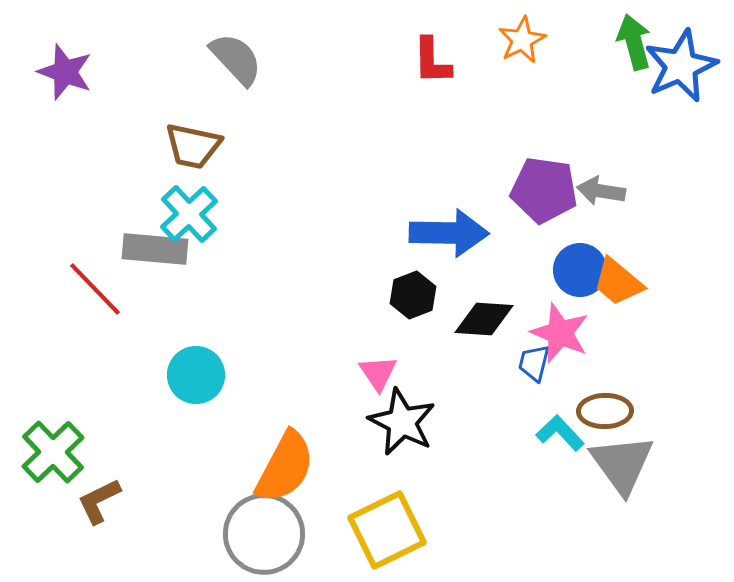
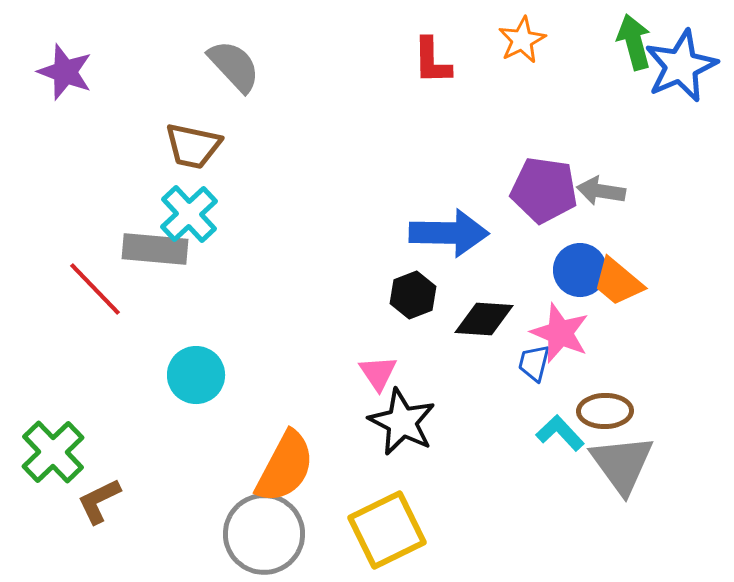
gray semicircle: moved 2 px left, 7 px down
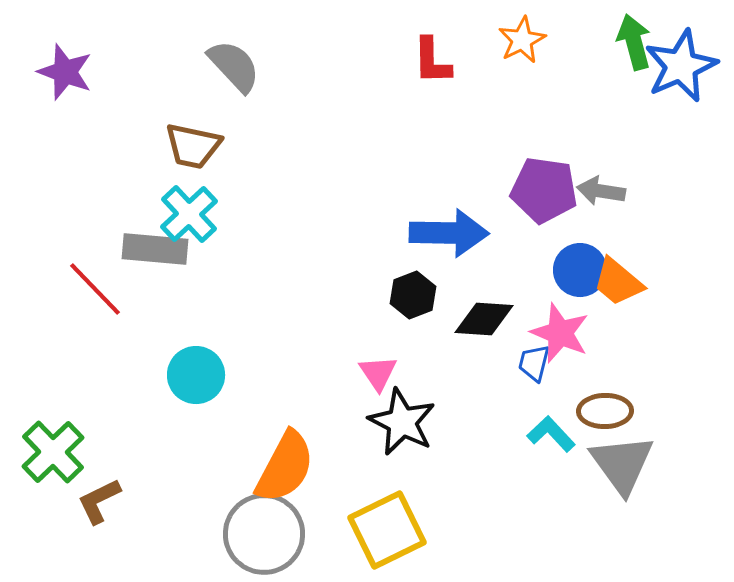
cyan L-shape: moved 9 px left, 1 px down
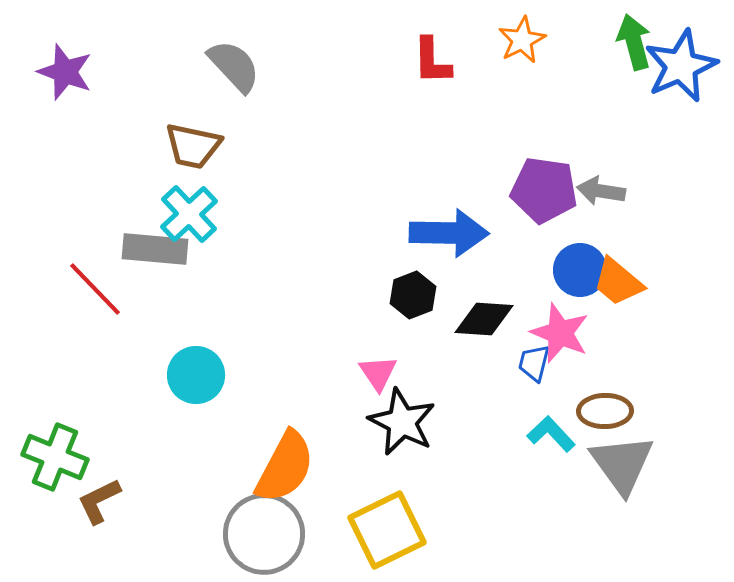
green cross: moved 2 px right, 5 px down; rotated 24 degrees counterclockwise
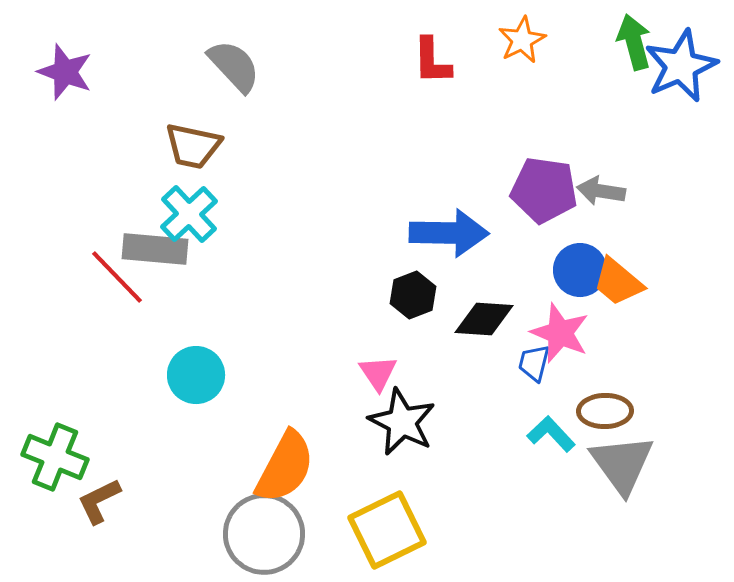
red line: moved 22 px right, 12 px up
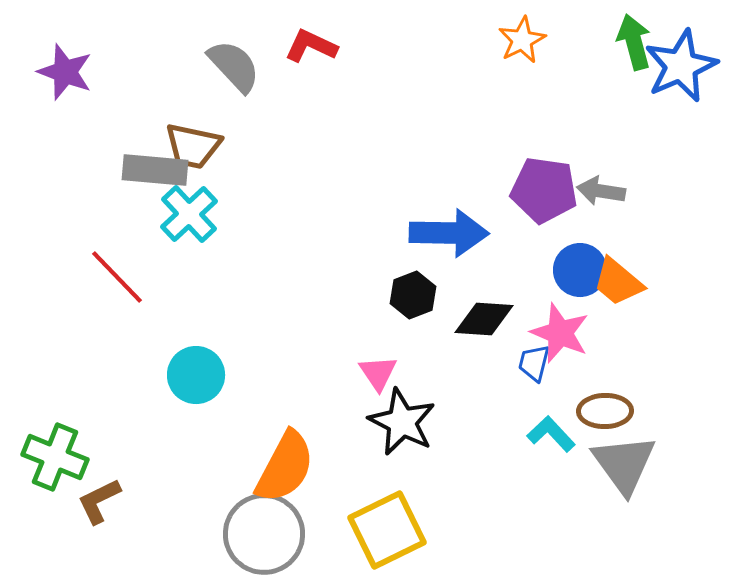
red L-shape: moved 121 px left, 15 px up; rotated 116 degrees clockwise
gray rectangle: moved 79 px up
gray triangle: moved 2 px right
